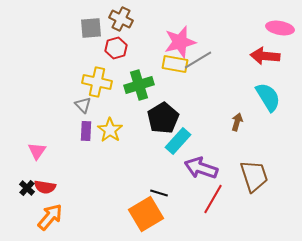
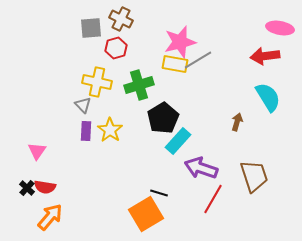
red arrow: rotated 12 degrees counterclockwise
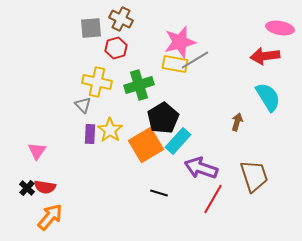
gray line: moved 3 px left
purple rectangle: moved 4 px right, 3 px down
orange square: moved 69 px up
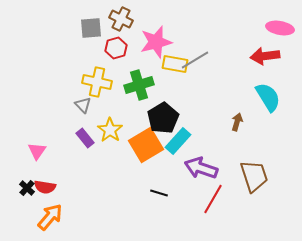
pink star: moved 24 px left
purple rectangle: moved 5 px left, 4 px down; rotated 42 degrees counterclockwise
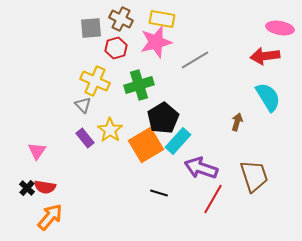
yellow rectangle: moved 13 px left, 45 px up
yellow cross: moved 2 px left, 1 px up; rotated 12 degrees clockwise
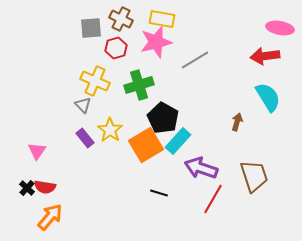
black pentagon: rotated 12 degrees counterclockwise
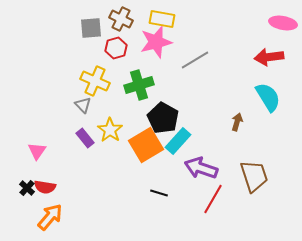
pink ellipse: moved 3 px right, 5 px up
red arrow: moved 4 px right, 1 px down
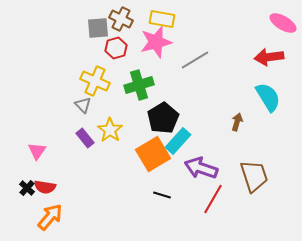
pink ellipse: rotated 20 degrees clockwise
gray square: moved 7 px right
black pentagon: rotated 12 degrees clockwise
orange square: moved 7 px right, 9 px down
black line: moved 3 px right, 2 px down
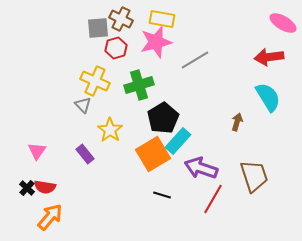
purple rectangle: moved 16 px down
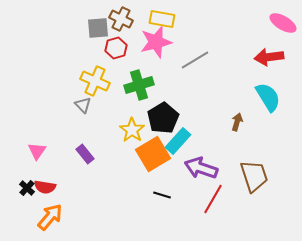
yellow star: moved 22 px right
